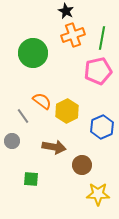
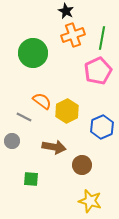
pink pentagon: rotated 12 degrees counterclockwise
gray line: moved 1 px right, 1 px down; rotated 28 degrees counterclockwise
yellow star: moved 8 px left, 7 px down; rotated 15 degrees clockwise
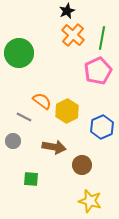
black star: moved 1 px right; rotated 21 degrees clockwise
orange cross: rotated 30 degrees counterclockwise
green circle: moved 14 px left
gray circle: moved 1 px right
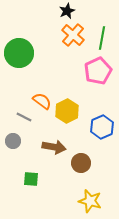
brown circle: moved 1 px left, 2 px up
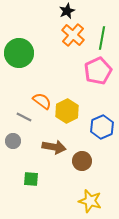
brown circle: moved 1 px right, 2 px up
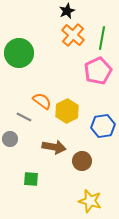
blue hexagon: moved 1 px right, 1 px up; rotated 15 degrees clockwise
gray circle: moved 3 px left, 2 px up
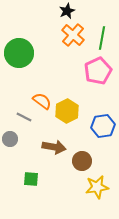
yellow star: moved 7 px right, 14 px up; rotated 25 degrees counterclockwise
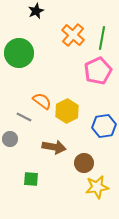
black star: moved 31 px left
blue hexagon: moved 1 px right
brown circle: moved 2 px right, 2 px down
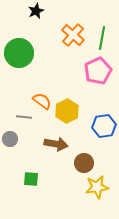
gray line: rotated 21 degrees counterclockwise
brown arrow: moved 2 px right, 3 px up
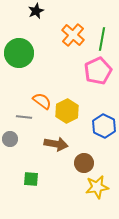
green line: moved 1 px down
blue hexagon: rotated 25 degrees counterclockwise
